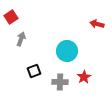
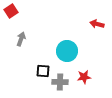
red square: moved 6 px up
black square: moved 9 px right; rotated 24 degrees clockwise
red star: rotated 24 degrees clockwise
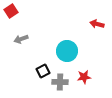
gray arrow: rotated 128 degrees counterclockwise
black square: rotated 32 degrees counterclockwise
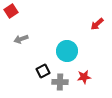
red arrow: rotated 56 degrees counterclockwise
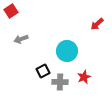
red star: rotated 16 degrees counterclockwise
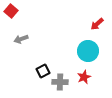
red square: rotated 16 degrees counterclockwise
cyan circle: moved 21 px right
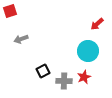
red square: moved 1 px left; rotated 32 degrees clockwise
gray cross: moved 4 px right, 1 px up
